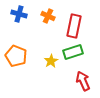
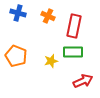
blue cross: moved 1 px left, 1 px up
green rectangle: rotated 18 degrees clockwise
yellow star: rotated 16 degrees clockwise
red arrow: rotated 90 degrees clockwise
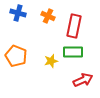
red arrow: moved 1 px up
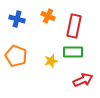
blue cross: moved 1 px left, 6 px down
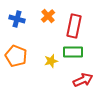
orange cross: rotated 24 degrees clockwise
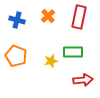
blue cross: moved 1 px down
red rectangle: moved 5 px right, 9 px up
red arrow: rotated 18 degrees clockwise
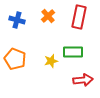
orange pentagon: moved 1 px left, 3 px down
